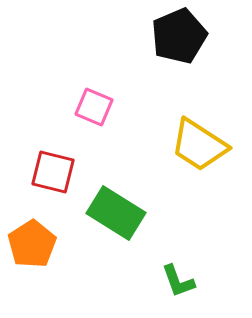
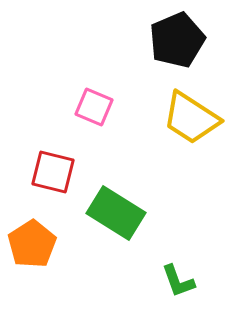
black pentagon: moved 2 px left, 4 px down
yellow trapezoid: moved 8 px left, 27 px up
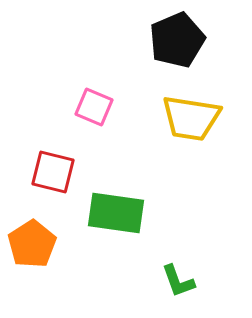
yellow trapezoid: rotated 24 degrees counterclockwise
green rectangle: rotated 24 degrees counterclockwise
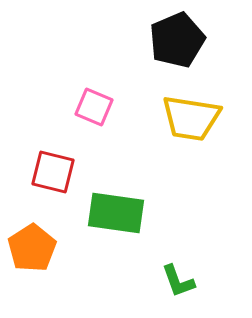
orange pentagon: moved 4 px down
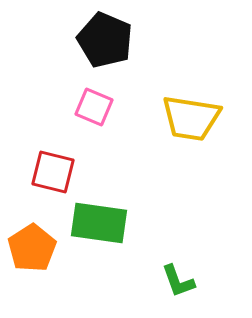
black pentagon: moved 72 px left; rotated 26 degrees counterclockwise
green rectangle: moved 17 px left, 10 px down
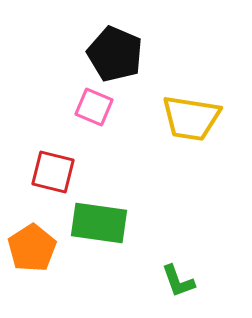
black pentagon: moved 10 px right, 14 px down
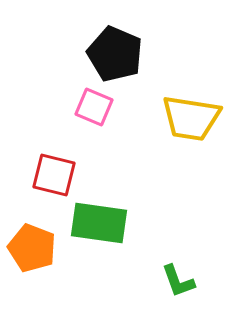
red square: moved 1 px right, 3 px down
orange pentagon: rotated 18 degrees counterclockwise
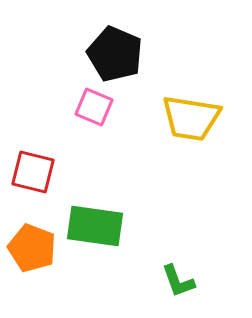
red square: moved 21 px left, 3 px up
green rectangle: moved 4 px left, 3 px down
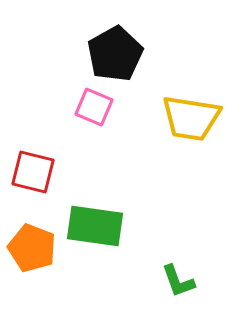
black pentagon: rotated 20 degrees clockwise
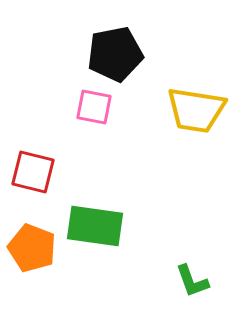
black pentagon: rotated 18 degrees clockwise
pink square: rotated 12 degrees counterclockwise
yellow trapezoid: moved 5 px right, 8 px up
green L-shape: moved 14 px right
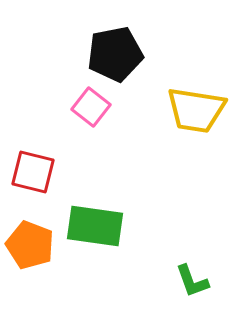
pink square: moved 3 px left; rotated 27 degrees clockwise
orange pentagon: moved 2 px left, 3 px up
